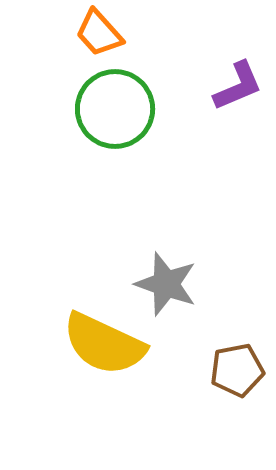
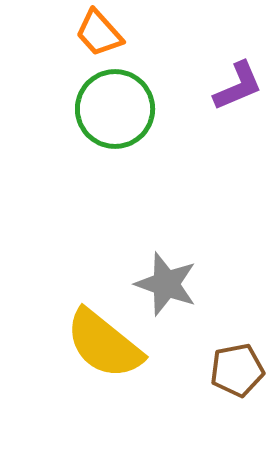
yellow semicircle: rotated 14 degrees clockwise
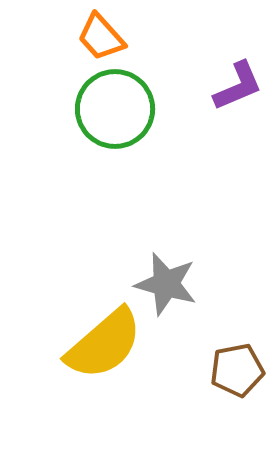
orange trapezoid: moved 2 px right, 4 px down
gray star: rotated 4 degrees counterclockwise
yellow semicircle: rotated 80 degrees counterclockwise
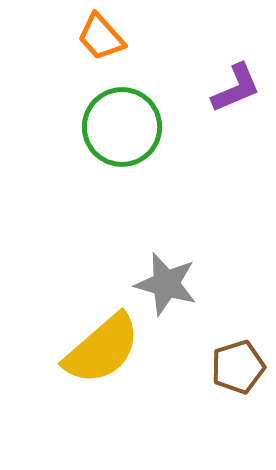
purple L-shape: moved 2 px left, 2 px down
green circle: moved 7 px right, 18 px down
yellow semicircle: moved 2 px left, 5 px down
brown pentagon: moved 1 px right, 3 px up; rotated 6 degrees counterclockwise
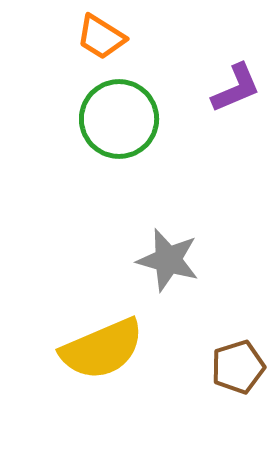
orange trapezoid: rotated 16 degrees counterclockwise
green circle: moved 3 px left, 8 px up
gray star: moved 2 px right, 24 px up
yellow semicircle: rotated 18 degrees clockwise
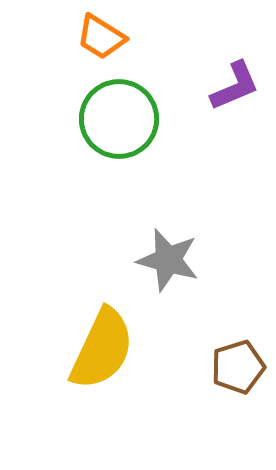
purple L-shape: moved 1 px left, 2 px up
yellow semicircle: rotated 42 degrees counterclockwise
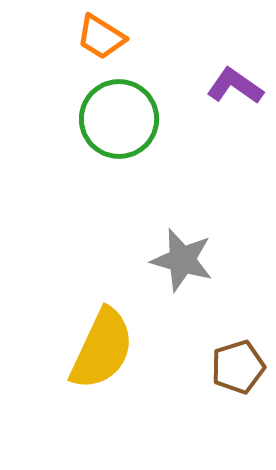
purple L-shape: rotated 122 degrees counterclockwise
gray star: moved 14 px right
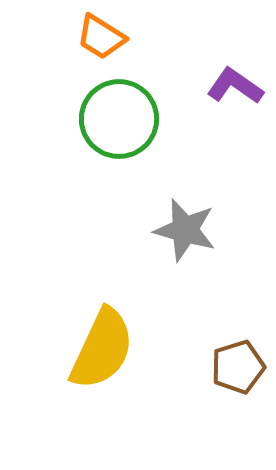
gray star: moved 3 px right, 30 px up
